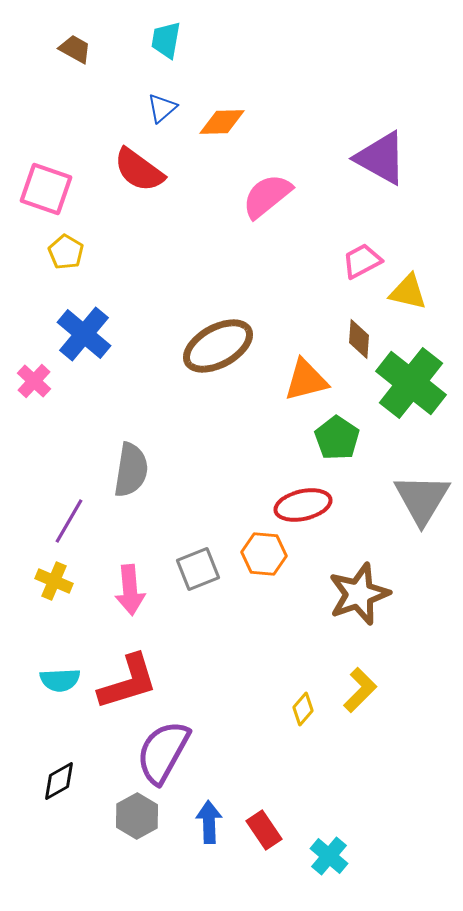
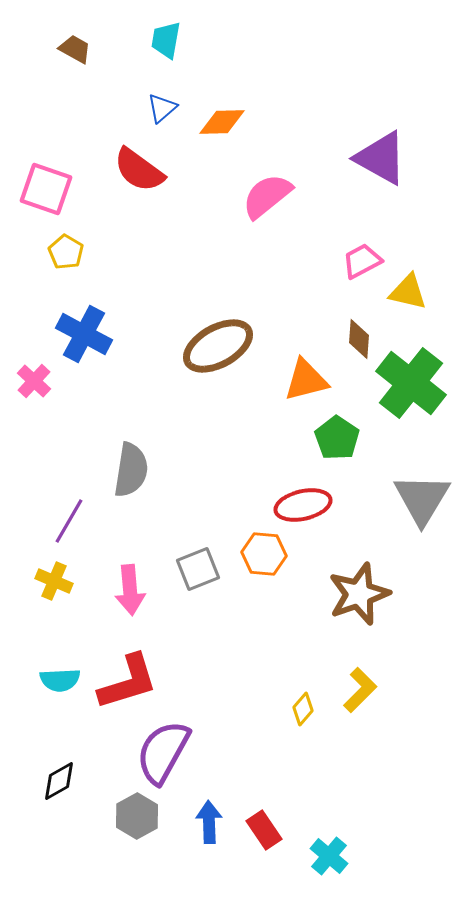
blue cross: rotated 12 degrees counterclockwise
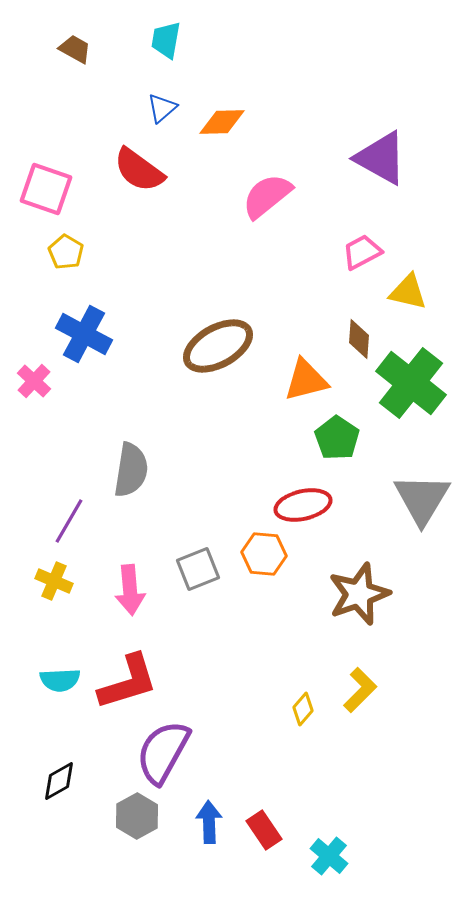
pink trapezoid: moved 9 px up
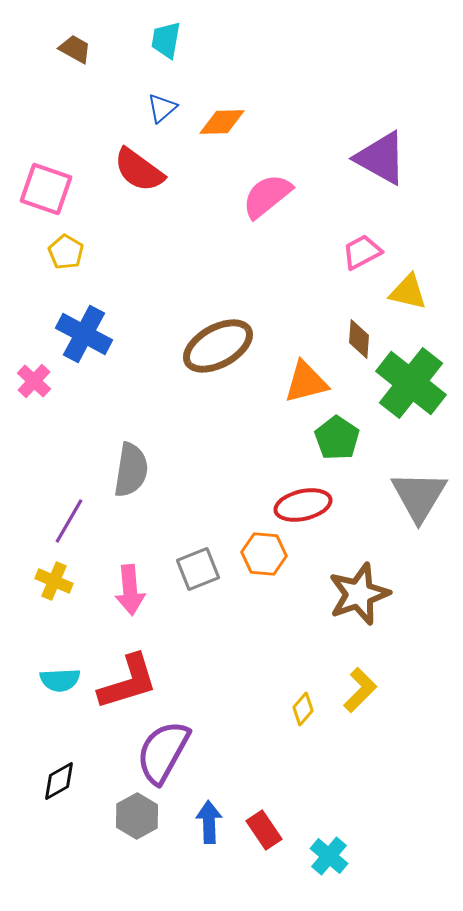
orange triangle: moved 2 px down
gray triangle: moved 3 px left, 3 px up
